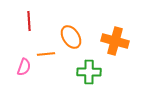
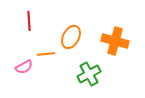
orange ellipse: rotated 60 degrees clockwise
pink semicircle: rotated 42 degrees clockwise
green cross: moved 2 px down; rotated 30 degrees counterclockwise
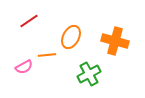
red line: rotated 60 degrees clockwise
orange line: moved 1 px right, 1 px down
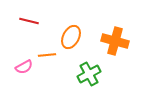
red line: rotated 48 degrees clockwise
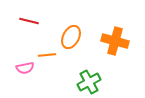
pink semicircle: moved 1 px right, 1 px down; rotated 18 degrees clockwise
green cross: moved 8 px down
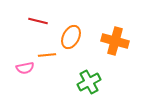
red line: moved 9 px right
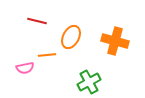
red line: moved 1 px left
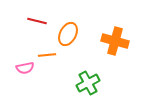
orange ellipse: moved 3 px left, 3 px up
green cross: moved 1 px left, 1 px down
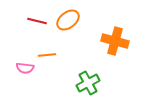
orange ellipse: moved 14 px up; rotated 25 degrees clockwise
pink semicircle: rotated 18 degrees clockwise
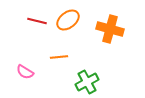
orange cross: moved 5 px left, 12 px up
orange line: moved 12 px right, 2 px down
pink semicircle: moved 4 px down; rotated 24 degrees clockwise
green cross: moved 1 px left, 1 px up
